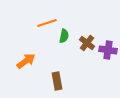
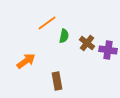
orange line: rotated 18 degrees counterclockwise
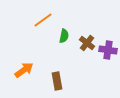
orange line: moved 4 px left, 3 px up
orange arrow: moved 2 px left, 9 px down
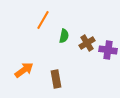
orange line: rotated 24 degrees counterclockwise
brown cross: rotated 21 degrees clockwise
brown rectangle: moved 1 px left, 2 px up
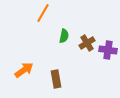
orange line: moved 7 px up
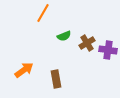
green semicircle: rotated 56 degrees clockwise
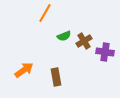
orange line: moved 2 px right
brown cross: moved 3 px left, 2 px up
purple cross: moved 3 px left, 2 px down
brown rectangle: moved 2 px up
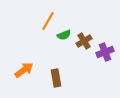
orange line: moved 3 px right, 8 px down
green semicircle: moved 1 px up
purple cross: rotated 30 degrees counterclockwise
brown rectangle: moved 1 px down
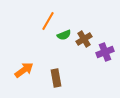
brown cross: moved 2 px up
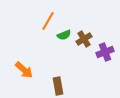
orange arrow: rotated 78 degrees clockwise
brown rectangle: moved 2 px right, 8 px down
